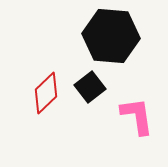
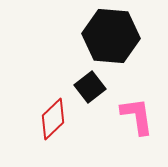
red diamond: moved 7 px right, 26 px down
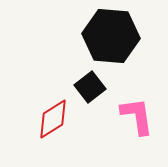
red diamond: rotated 12 degrees clockwise
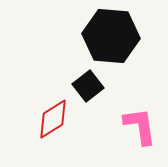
black square: moved 2 px left, 1 px up
pink L-shape: moved 3 px right, 10 px down
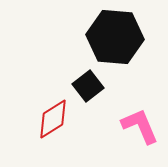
black hexagon: moved 4 px right, 1 px down
pink L-shape: rotated 15 degrees counterclockwise
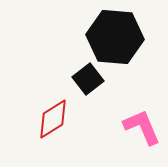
black square: moved 7 px up
pink L-shape: moved 2 px right, 1 px down
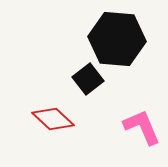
black hexagon: moved 2 px right, 2 px down
red diamond: rotated 75 degrees clockwise
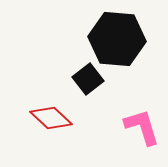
red diamond: moved 2 px left, 1 px up
pink L-shape: rotated 6 degrees clockwise
